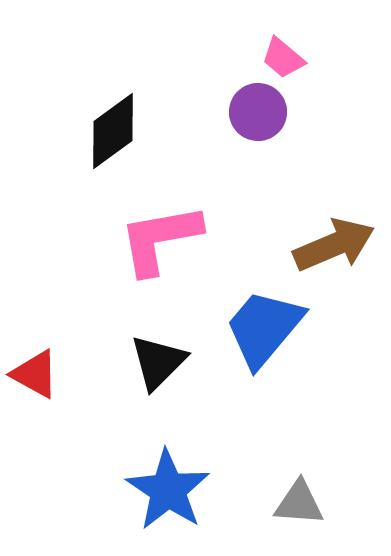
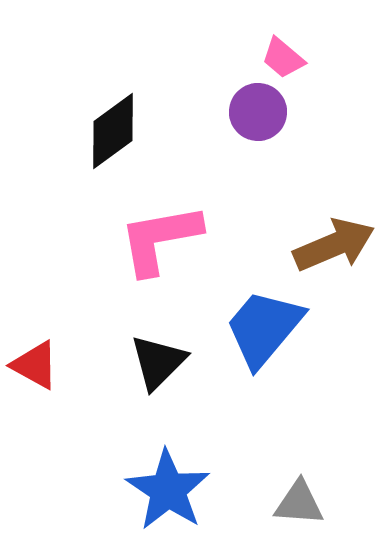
red triangle: moved 9 px up
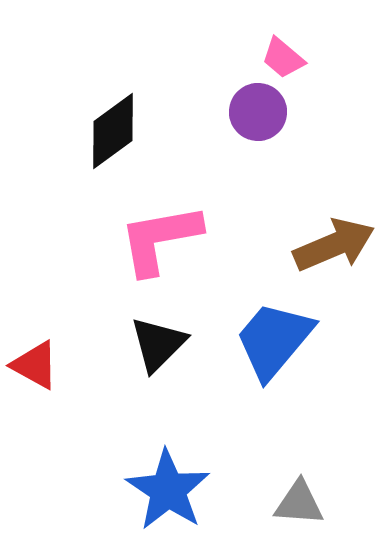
blue trapezoid: moved 10 px right, 12 px down
black triangle: moved 18 px up
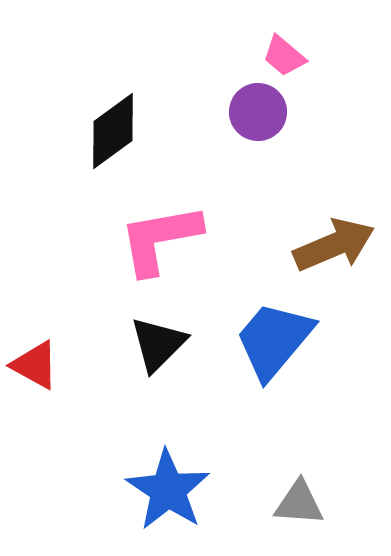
pink trapezoid: moved 1 px right, 2 px up
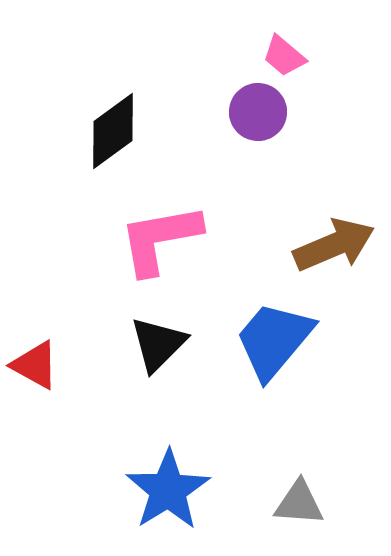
blue star: rotated 6 degrees clockwise
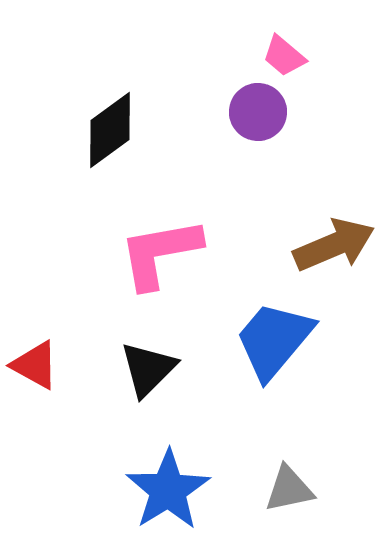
black diamond: moved 3 px left, 1 px up
pink L-shape: moved 14 px down
black triangle: moved 10 px left, 25 px down
gray triangle: moved 10 px left, 14 px up; rotated 16 degrees counterclockwise
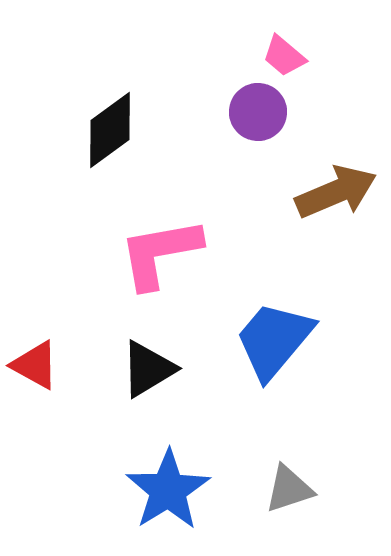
brown arrow: moved 2 px right, 53 px up
black triangle: rotated 14 degrees clockwise
gray triangle: rotated 6 degrees counterclockwise
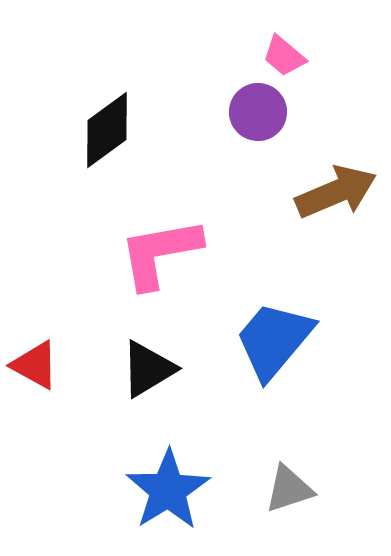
black diamond: moved 3 px left
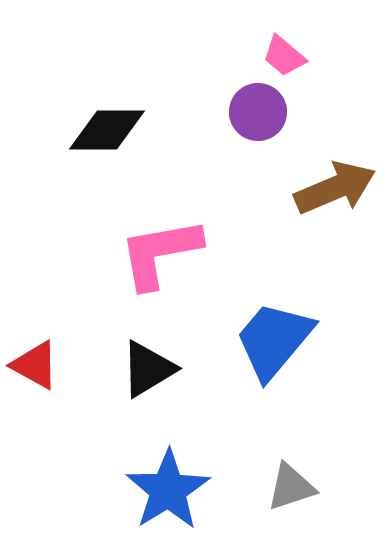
black diamond: rotated 36 degrees clockwise
brown arrow: moved 1 px left, 4 px up
gray triangle: moved 2 px right, 2 px up
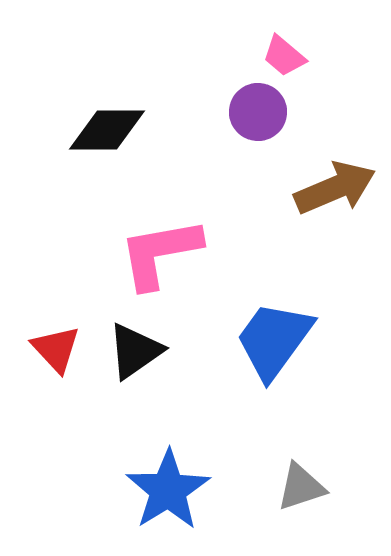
blue trapezoid: rotated 4 degrees counterclockwise
red triangle: moved 21 px right, 16 px up; rotated 18 degrees clockwise
black triangle: moved 13 px left, 18 px up; rotated 4 degrees counterclockwise
gray triangle: moved 10 px right
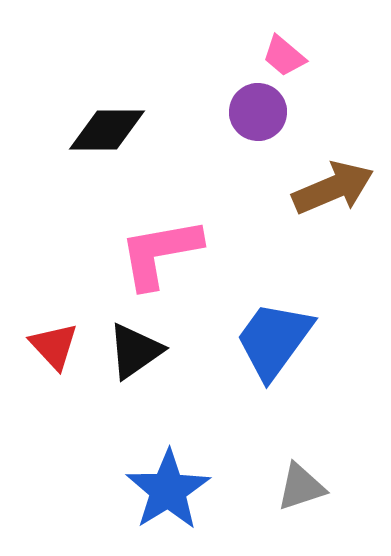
brown arrow: moved 2 px left
red triangle: moved 2 px left, 3 px up
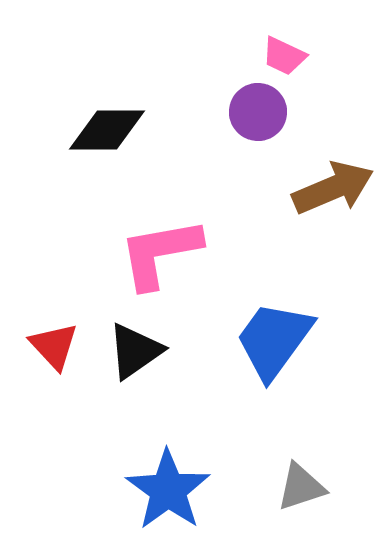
pink trapezoid: rotated 15 degrees counterclockwise
blue star: rotated 4 degrees counterclockwise
